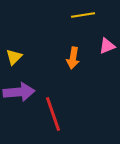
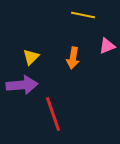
yellow line: rotated 20 degrees clockwise
yellow triangle: moved 17 px right
purple arrow: moved 3 px right, 7 px up
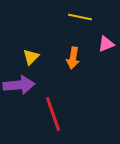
yellow line: moved 3 px left, 2 px down
pink triangle: moved 1 px left, 2 px up
purple arrow: moved 3 px left
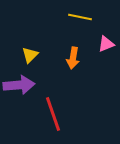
yellow triangle: moved 1 px left, 2 px up
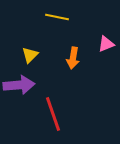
yellow line: moved 23 px left
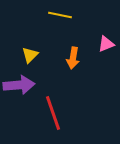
yellow line: moved 3 px right, 2 px up
red line: moved 1 px up
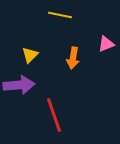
red line: moved 1 px right, 2 px down
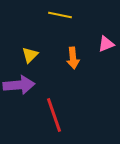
orange arrow: rotated 15 degrees counterclockwise
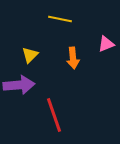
yellow line: moved 4 px down
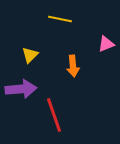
orange arrow: moved 8 px down
purple arrow: moved 2 px right, 4 px down
